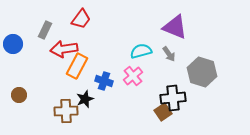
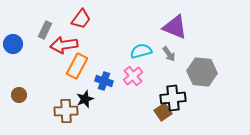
red arrow: moved 4 px up
gray hexagon: rotated 12 degrees counterclockwise
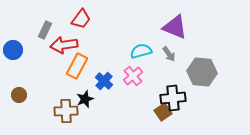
blue circle: moved 6 px down
blue cross: rotated 24 degrees clockwise
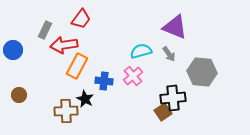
blue cross: rotated 36 degrees counterclockwise
black star: rotated 24 degrees counterclockwise
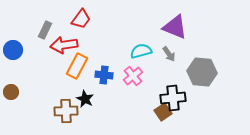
blue cross: moved 6 px up
brown circle: moved 8 px left, 3 px up
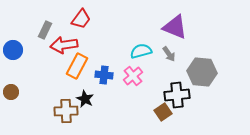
black cross: moved 4 px right, 3 px up
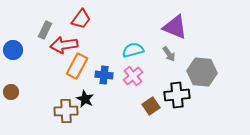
cyan semicircle: moved 8 px left, 1 px up
brown square: moved 12 px left, 6 px up
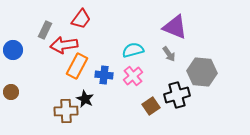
black cross: rotated 10 degrees counterclockwise
